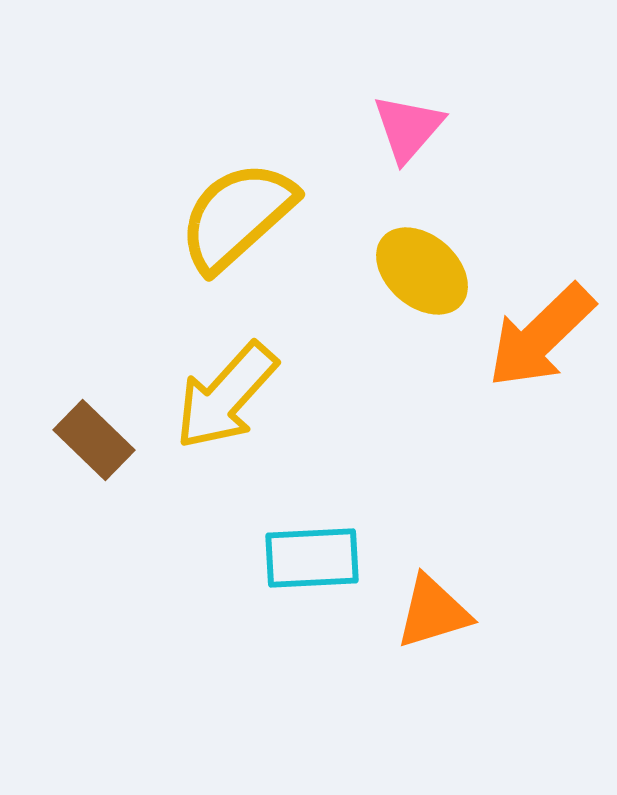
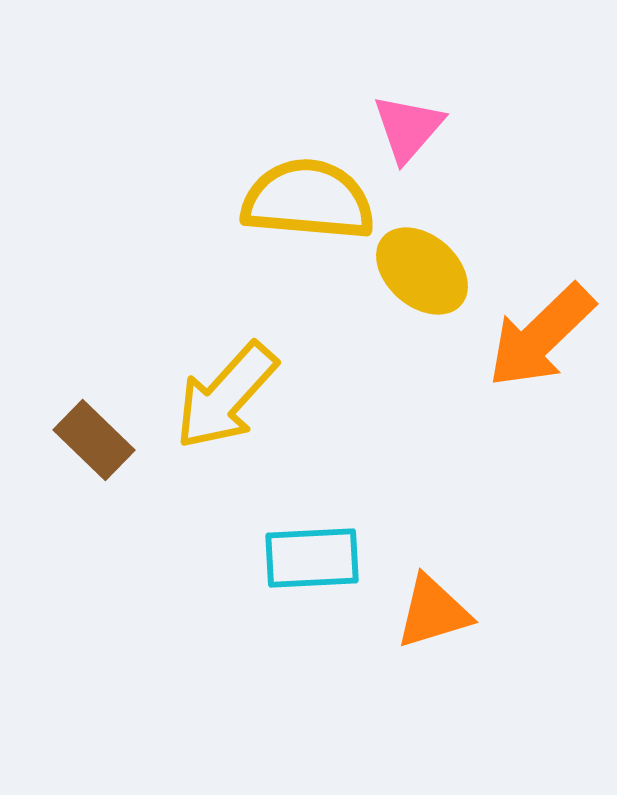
yellow semicircle: moved 71 px right, 16 px up; rotated 47 degrees clockwise
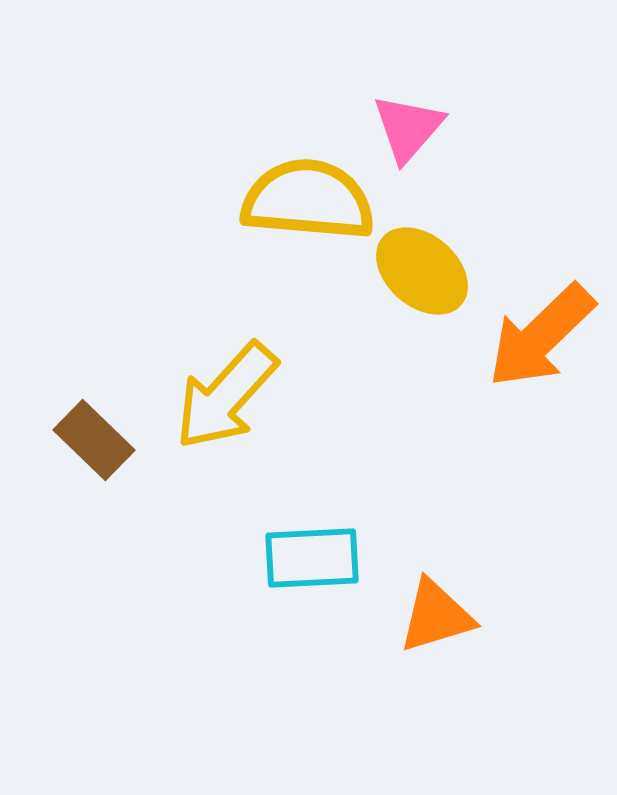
orange triangle: moved 3 px right, 4 px down
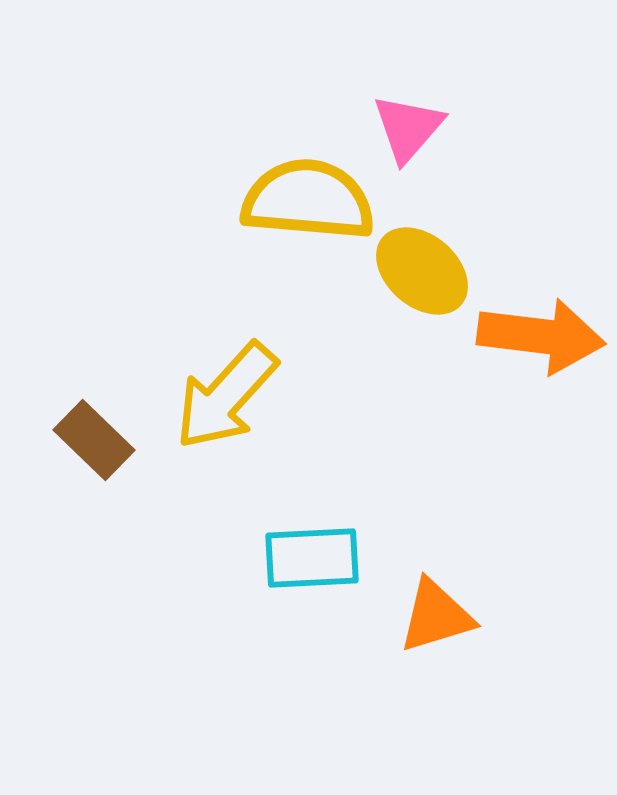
orange arrow: rotated 129 degrees counterclockwise
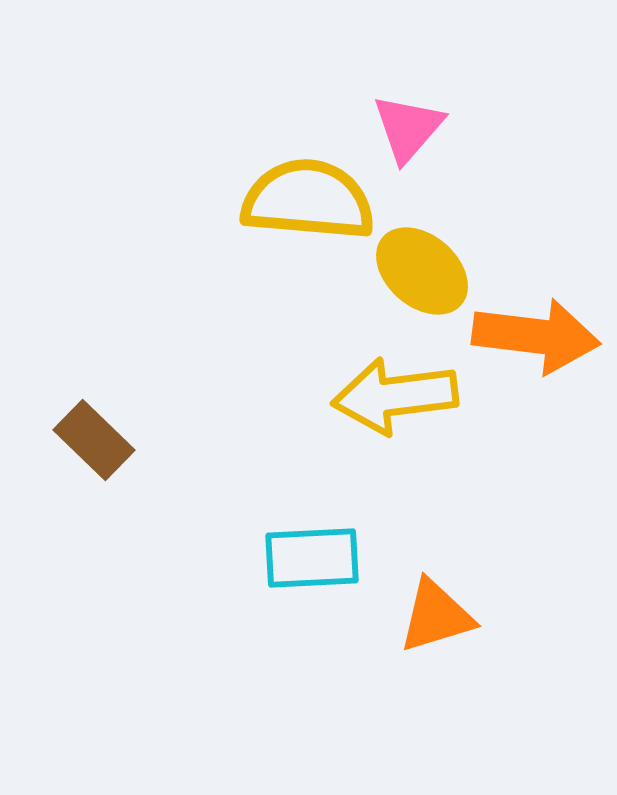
orange arrow: moved 5 px left
yellow arrow: moved 169 px right; rotated 41 degrees clockwise
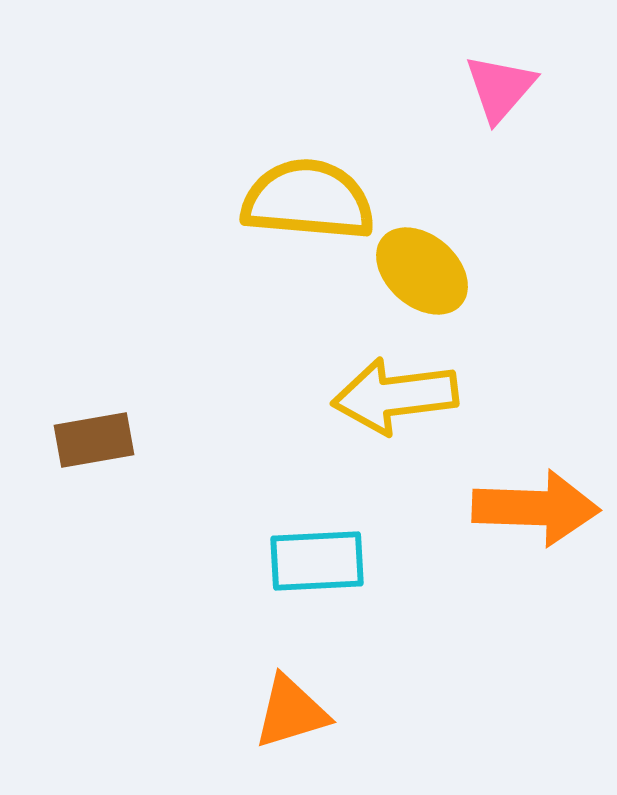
pink triangle: moved 92 px right, 40 px up
orange arrow: moved 172 px down; rotated 5 degrees counterclockwise
brown rectangle: rotated 54 degrees counterclockwise
cyan rectangle: moved 5 px right, 3 px down
orange triangle: moved 145 px left, 96 px down
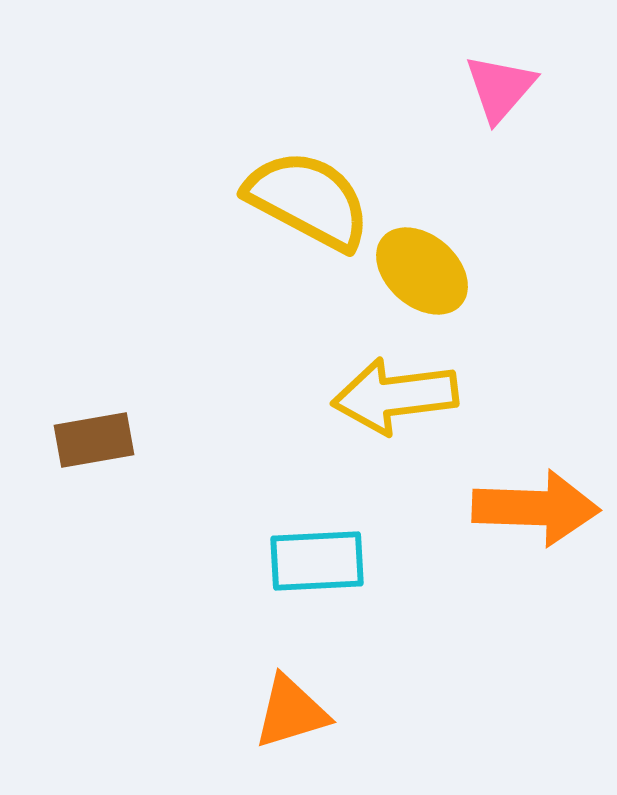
yellow semicircle: rotated 23 degrees clockwise
